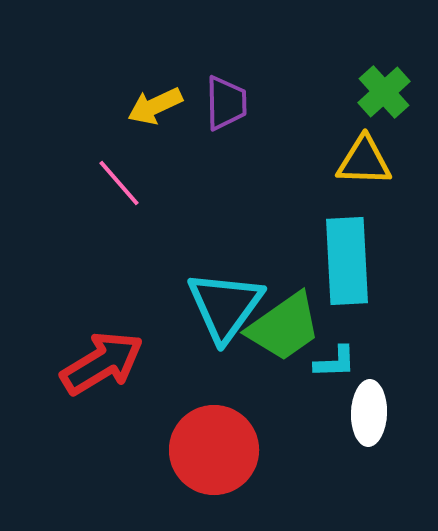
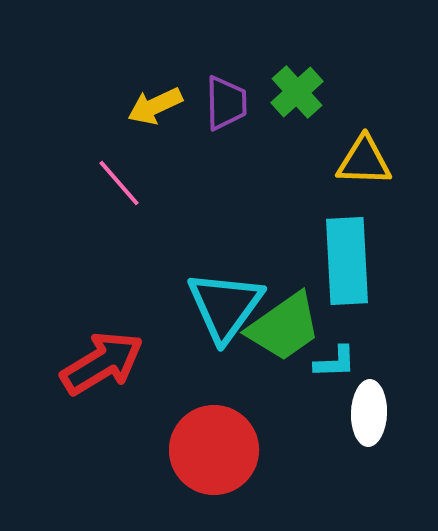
green cross: moved 87 px left
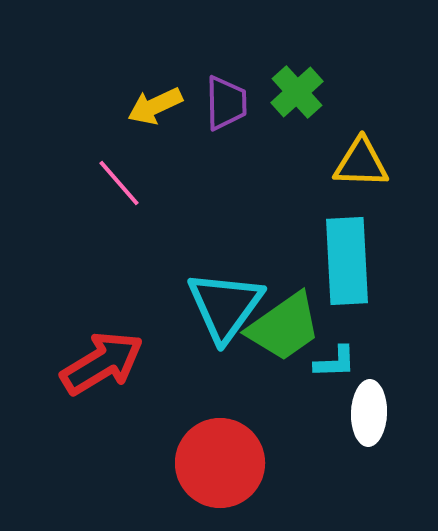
yellow triangle: moved 3 px left, 2 px down
red circle: moved 6 px right, 13 px down
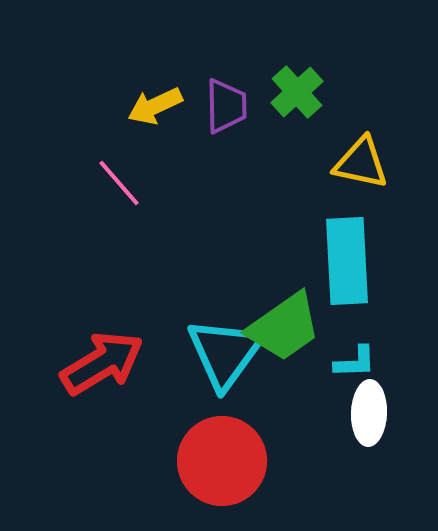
purple trapezoid: moved 3 px down
yellow triangle: rotated 10 degrees clockwise
cyan triangle: moved 47 px down
cyan L-shape: moved 20 px right
red circle: moved 2 px right, 2 px up
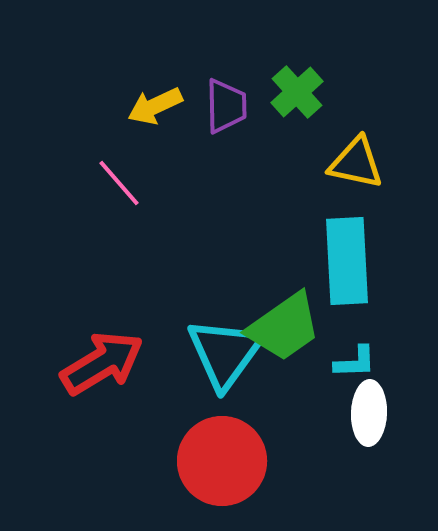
yellow triangle: moved 5 px left
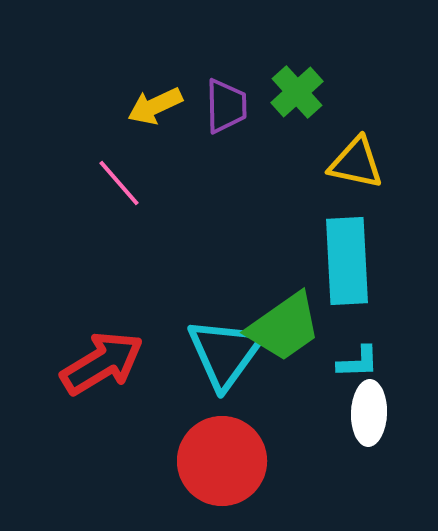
cyan L-shape: moved 3 px right
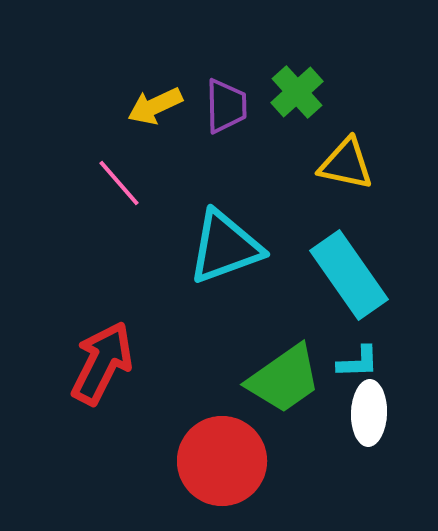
yellow triangle: moved 10 px left, 1 px down
cyan rectangle: moved 2 px right, 14 px down; rotated 32 degrees counterclockwise
green trapezoid: moved 52 px down
cyan triangle: moved 106 px up; rotated 34 degrees clockwise
red arrow: rotated 32 degrees counterclockwise
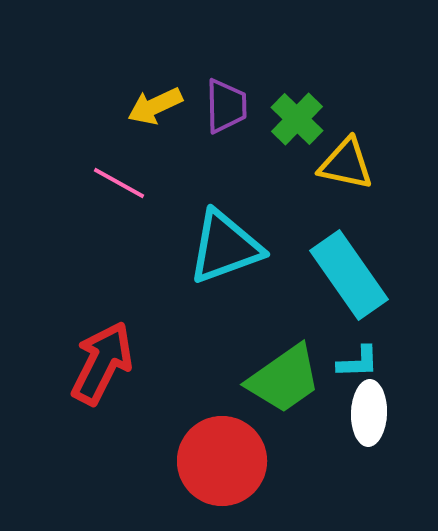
green cross: moved 27 px down; rotated 4 degrees counterclockwise
pink line: rotated 20 degrees counterclockwise
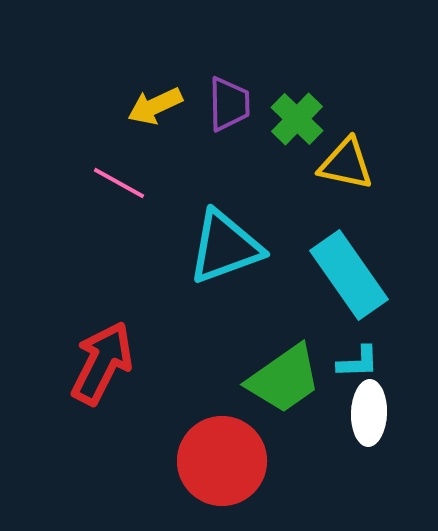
purple trapezoid: moved 3 px right, 2 px up
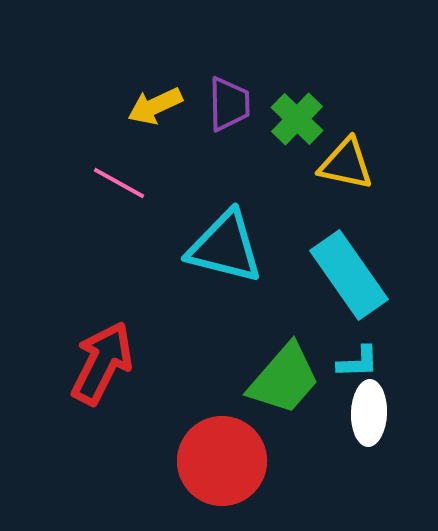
cyan triangle: rotated 34 degrees clockwise
green trapezoid: rotated 14 degrees counterclockwise
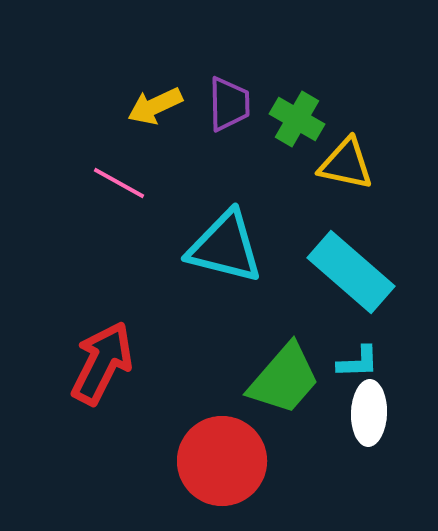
green cross: rotated 14 degrees counterclockwise
cyan rectangle: moved 2 px right, 3 px up; rotated 14 degrees counterclockwise
